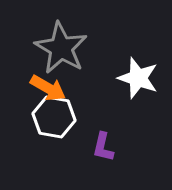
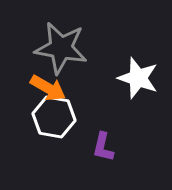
gray star: rotated 20 degrees counterclockwise
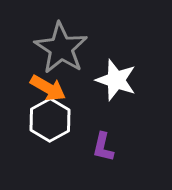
gray star: rotated 22 degrees clockwise
white star: moved 22 px left, 2 px down
white hexagon: moved 4 px left, 3 px down; rotated 21 degrees clockwise
